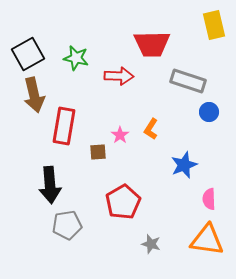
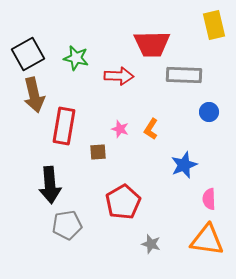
gray rectangle: moved 4 px left, 6 px up; rotated 16 degrees counterclockwise
pink star: moved 6 px up; rotated 18 degrees counterclockwise
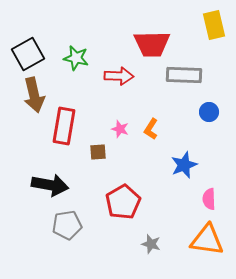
black arrow: rotated 75 degrees counterclockwise
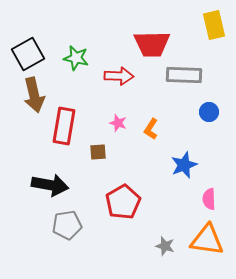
pink star: moved 2 px left, 6 px up
gray star: moved 14 px right, 2 px down
